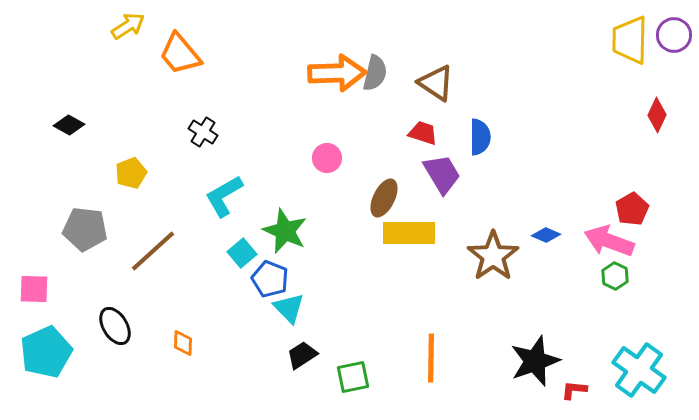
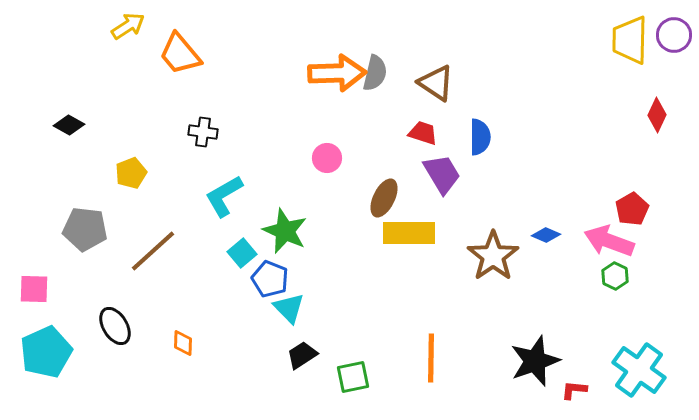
black cross: rotated 24 degrees counterclockwise
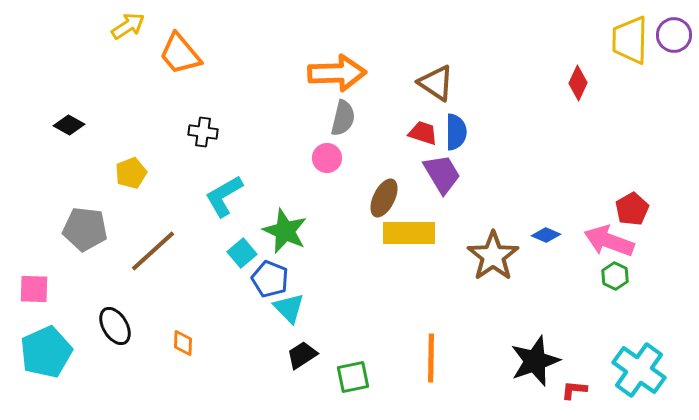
gray semicircle: moved 32 px left, 45 px down
red diamond: moved 79 px left, 32 px up
blue semicircle: moved 24 px left, 5 px up
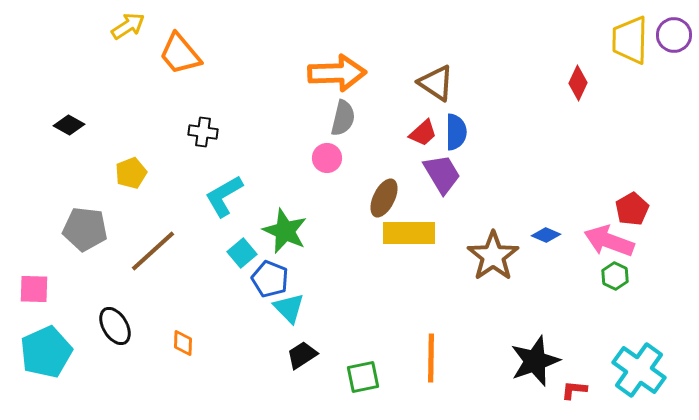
red trapezoid: rotated 120 degrees clockwise
green square: moved 10 px right
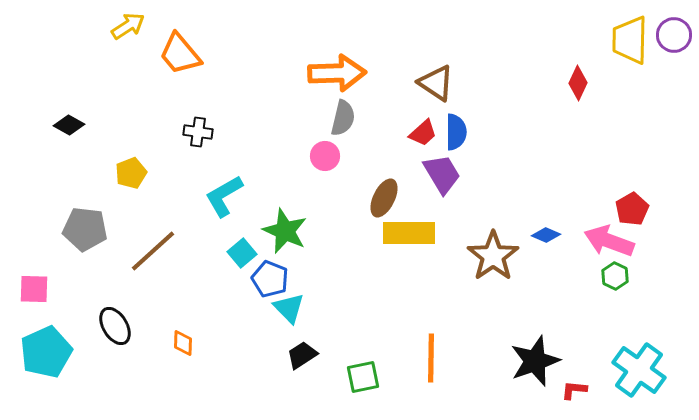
black cross: moved 5 px left
pink circle: moved 2 px left, 2 px up
